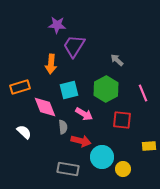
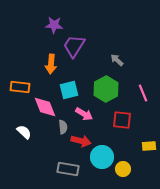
purple star: moved 3 px left
orange rectangle: rotated 24 degrees clockwise
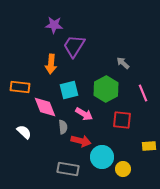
gray arrow: moved 6 px right, 3 px down
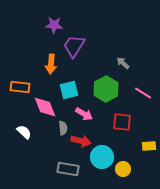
pink line: rotated 36 degrees counterclockwise
red square: moved 2 px down
gray semicircle: moved 1 px down
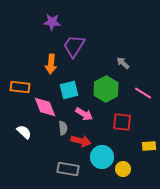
purple star: moved 2 px left, 3 px up
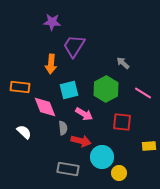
yellow circle: moved 4 px left, 4 px down
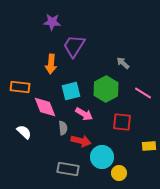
cyan square: moved 2 px right, 1 px down
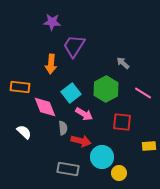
cyan square: moved 2 px down; rotated 24 degrees counterclockwise
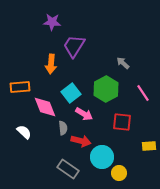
orange rectangle: rotated 12 degrees counterclockwise
pink line: rotated 24 degrees clockwise
gray rectangle: rotated 25 degrees clockwise
